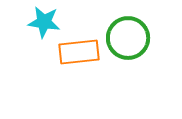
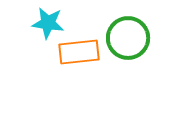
cyan star: moved 4 px right, 1 px down
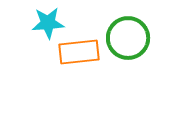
cyan star: rotated 12 degrees counterclockwise
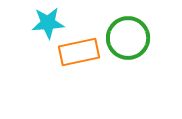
orange rectangle: rotated 6 degrees counterclockwise
